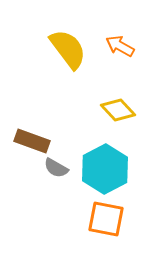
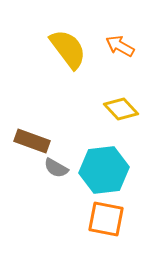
yellow diamond: moved 3 px right, 1 px up
cyan hexagon: moved 1 px left, 1 px down; rotated 21 degrees clockwise
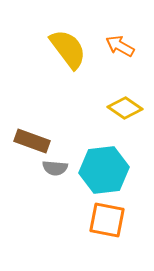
yellow diamond: moved 4 px right, 1 px up; rotated 12 degrees counterclockwise
gray semicircle: moved 1 px left; rotated 25 degrees counterclockwise
orange square: moved 1 px right, 1 px down
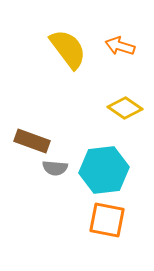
orange arrow: rotated 12 degrees counterclockwise
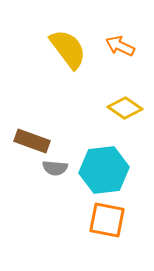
orange arrow: rotated 8 degrees clockwise
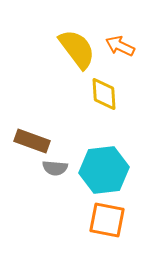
yellow semicircle: moved 9 px right
yellow diamond: moved 21 px left, 14 px up; rotated 52 degrees clockwise
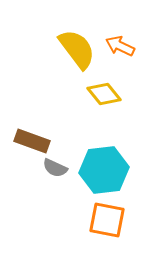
yellow diamond: rotated 36 degrees counterclockwise
gray semicircle: rotated 20 degrees clockwise
